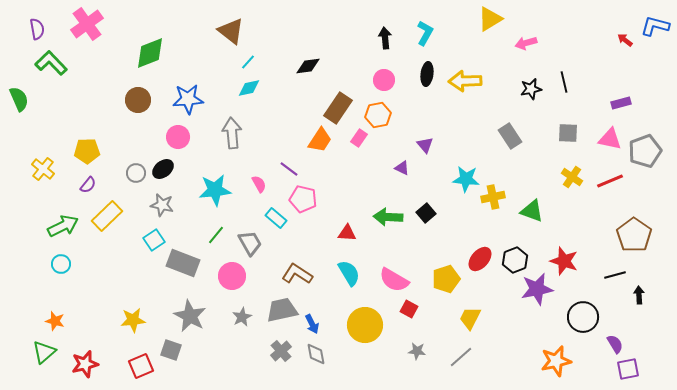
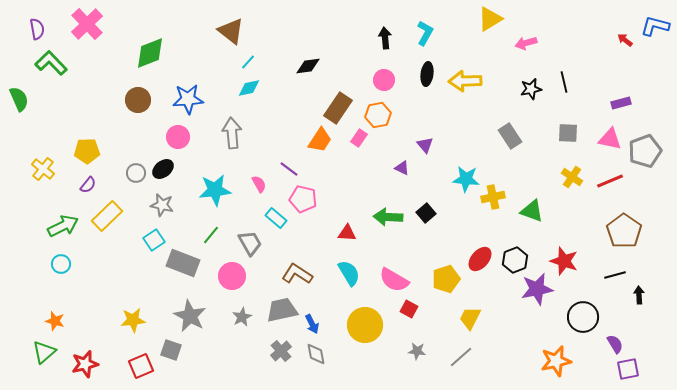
pink cross at (87, 24): rotated 8 degrees counterclockwise
green line at (216, 235): moved 5 px left
brown pentagon at (634, 235): moved 10 px left, 4 px up
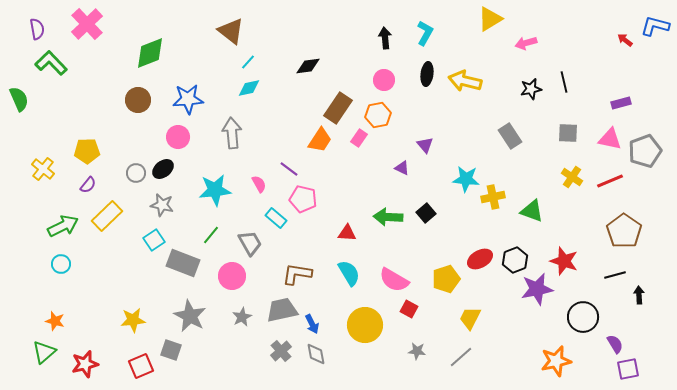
yellow arrow at (465, 81): rotated 16 degrees clockwise
red ellipse at (480, 259): rotated 20 degrees clockwise
brown L-shape at (297, 274): rotated 24 degrees counterclockwise
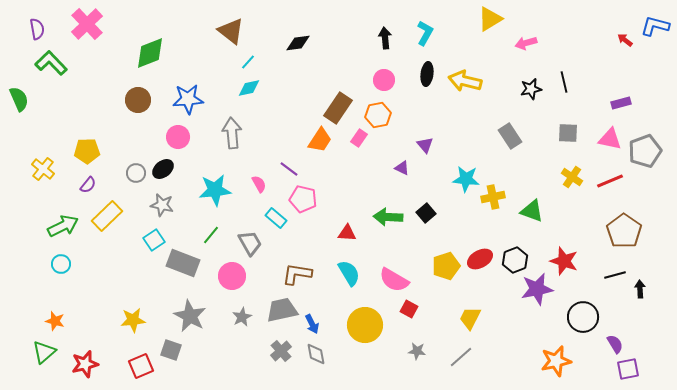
black diamond at (308, 66): moved 10 px left, 23 px up
yellow pentagon at (446, 279): moved 13 px up
black arrow at (639, 295): moved 1 px right, 6 px up
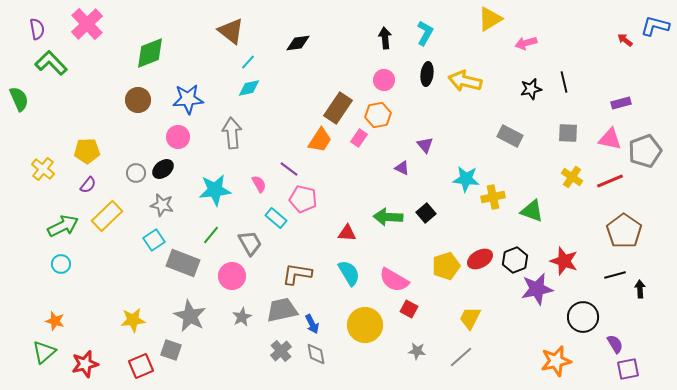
gray rectangle at (510, 136): rotated 30 degrees counterclockwise
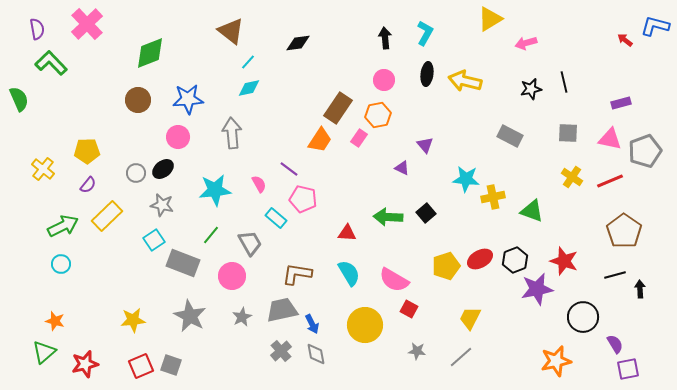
gray square at (171, 350): moved 15 px down
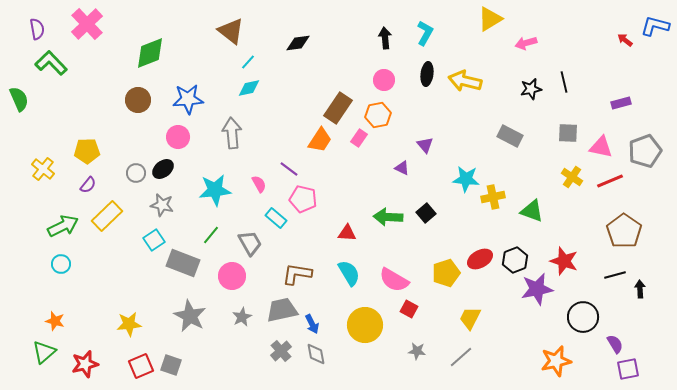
pink triangle at (610, 139): moved 9 px left, 8 px down
yellow pentagon at (446, 266): moved 7 px down
yellow star at (133, 320): moved 4 px left, 4 px down
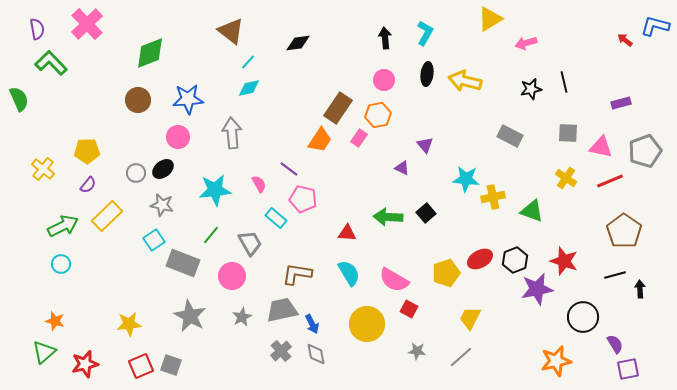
yellow cross at (572, 177): moved 6 px left, 1 px down
yellow circle at (365, 325): moved 2 px right, 1 px up
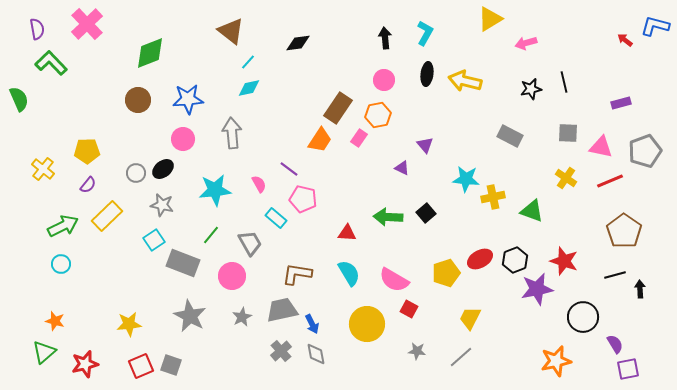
pink circle at (178, 137): moved 5 px right, 2 px down
